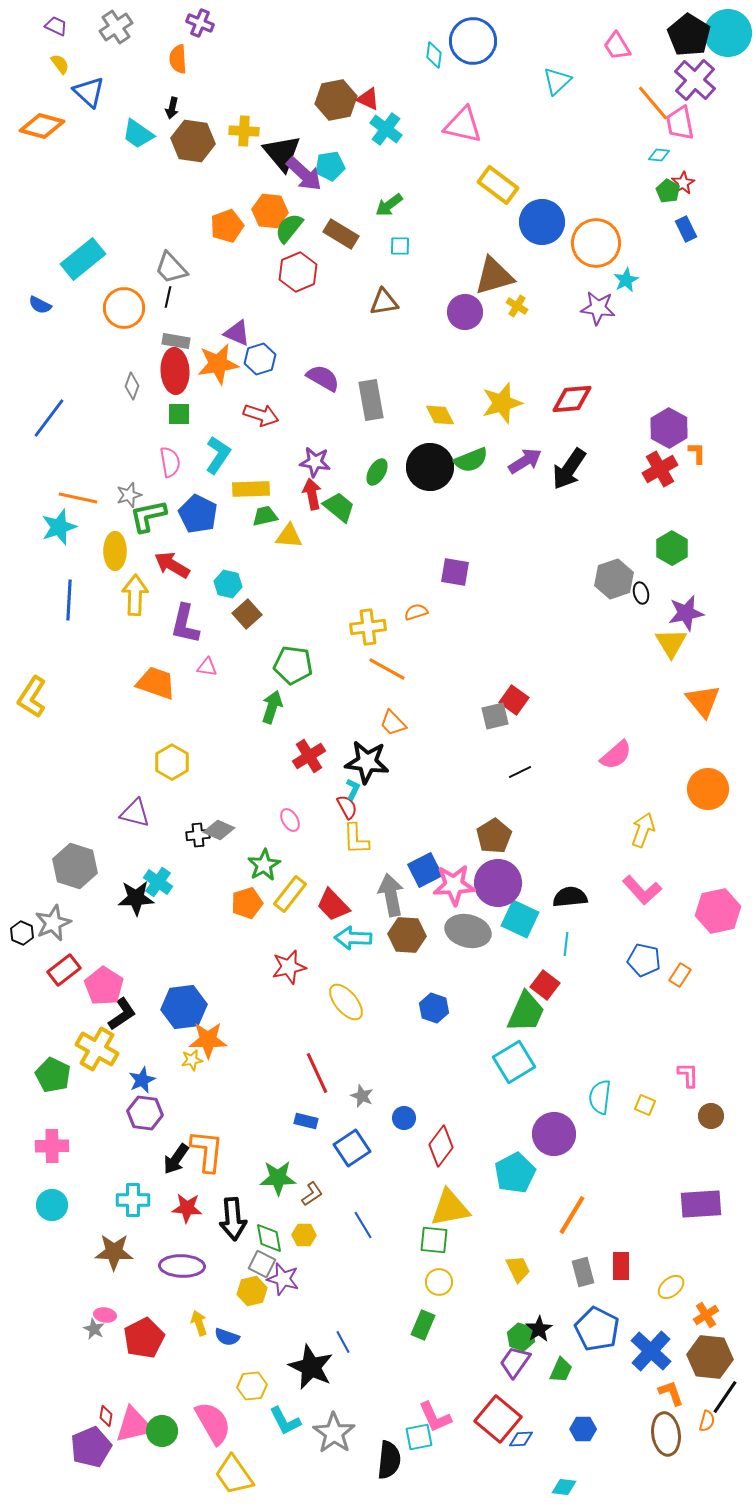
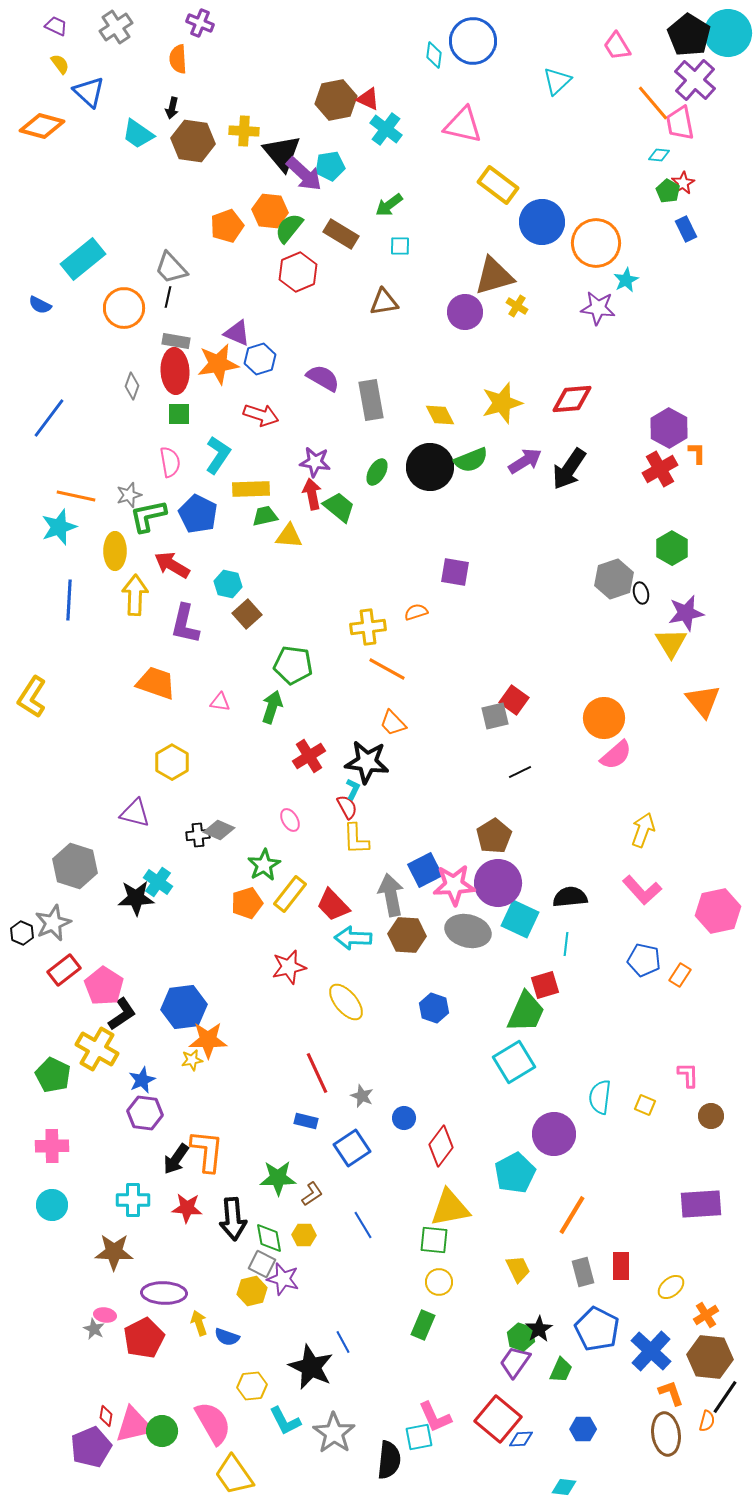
orange line at (78, 498): moved 2 px left, 2 px up
pink triangle at (207, 667): moved 13 px right, 35 px down
orange circle at (708, 789): moved 104 px left, 71 px up
red square at (545, 985): rotated 36 degrees clockwise
purple ellipse at (182, 1266): moved 18 px left, 27 px down
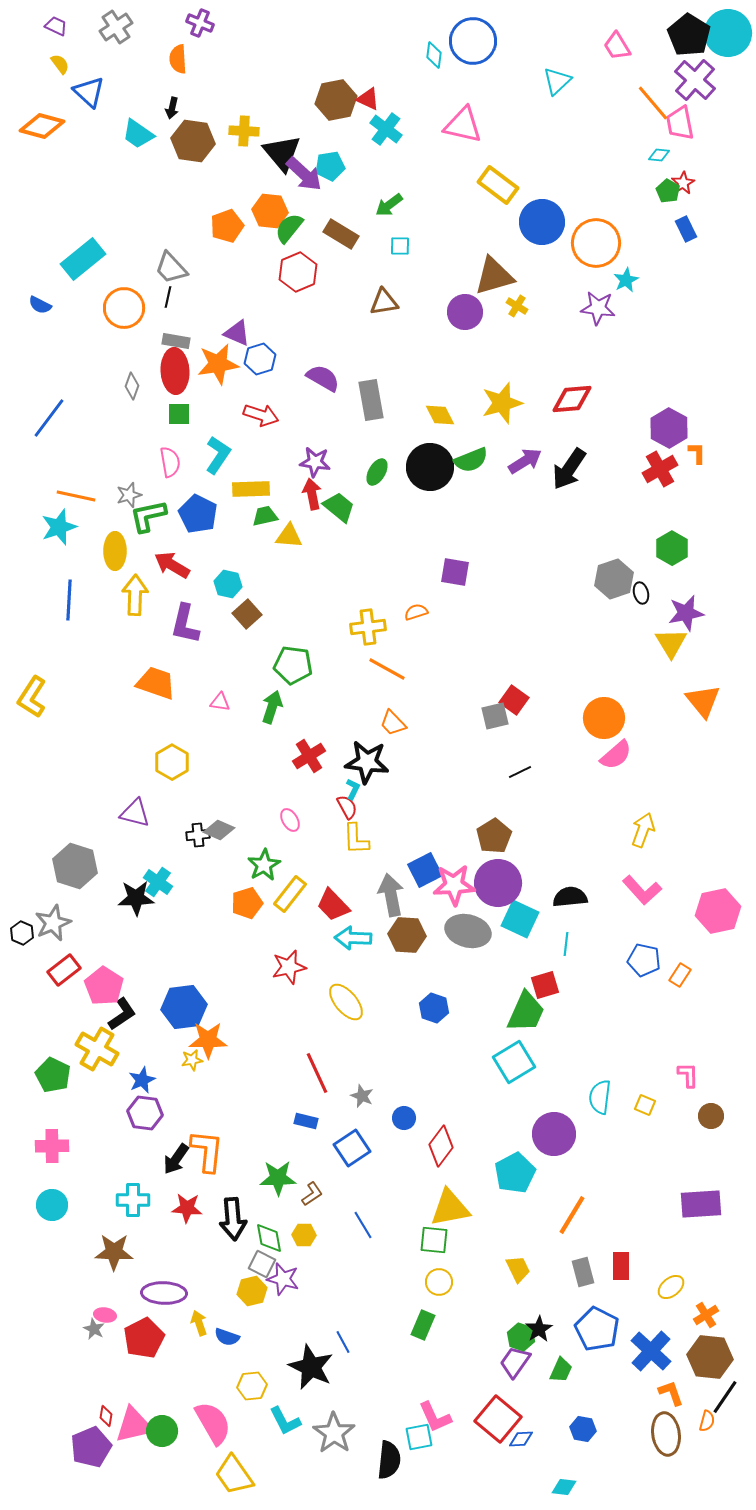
blue hexagon at (583, 1429): rotated 10 degrees clockwise
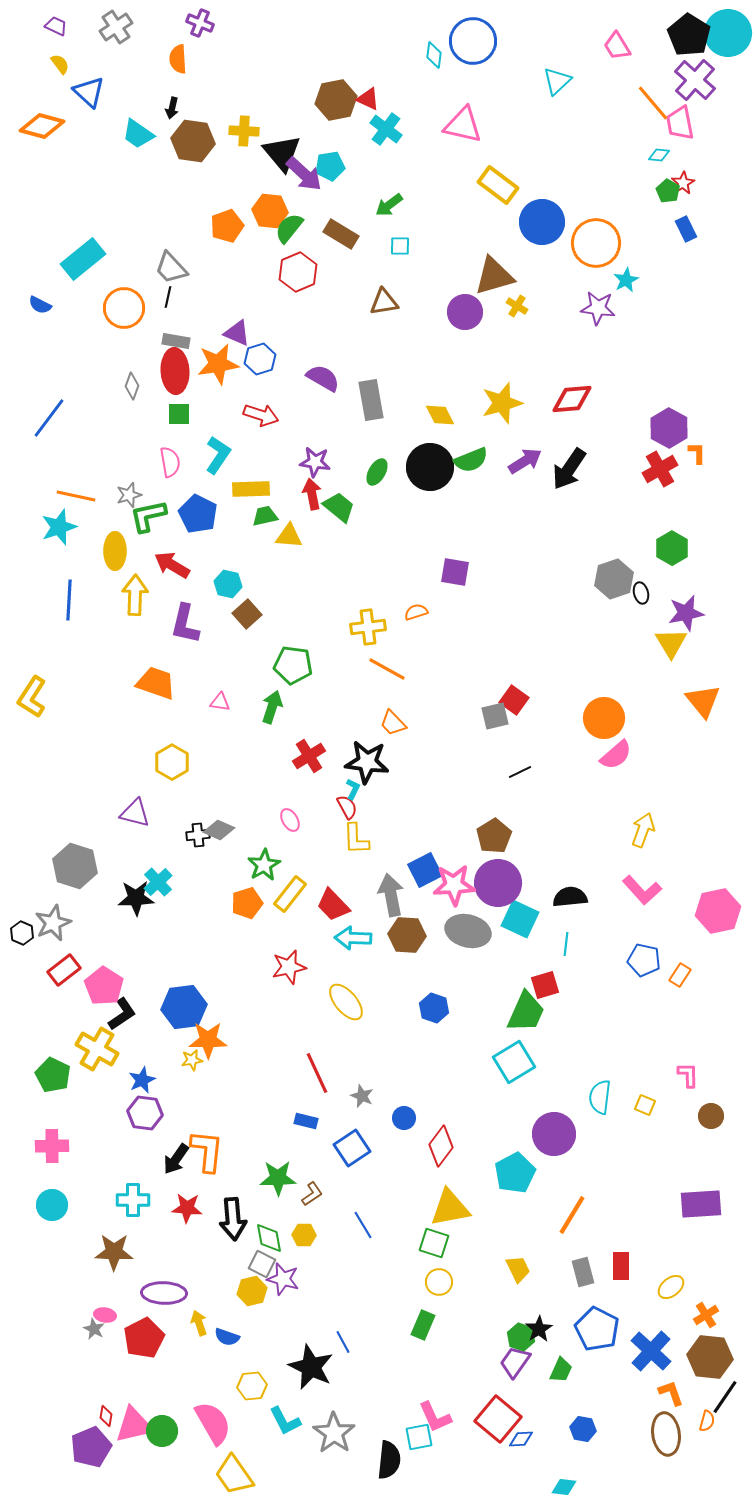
cyan cross at (158, 882): rotated 12 degrees clockwise
green square at (434, 1240): moved 3 px down; rotated 12 degrees clockwise
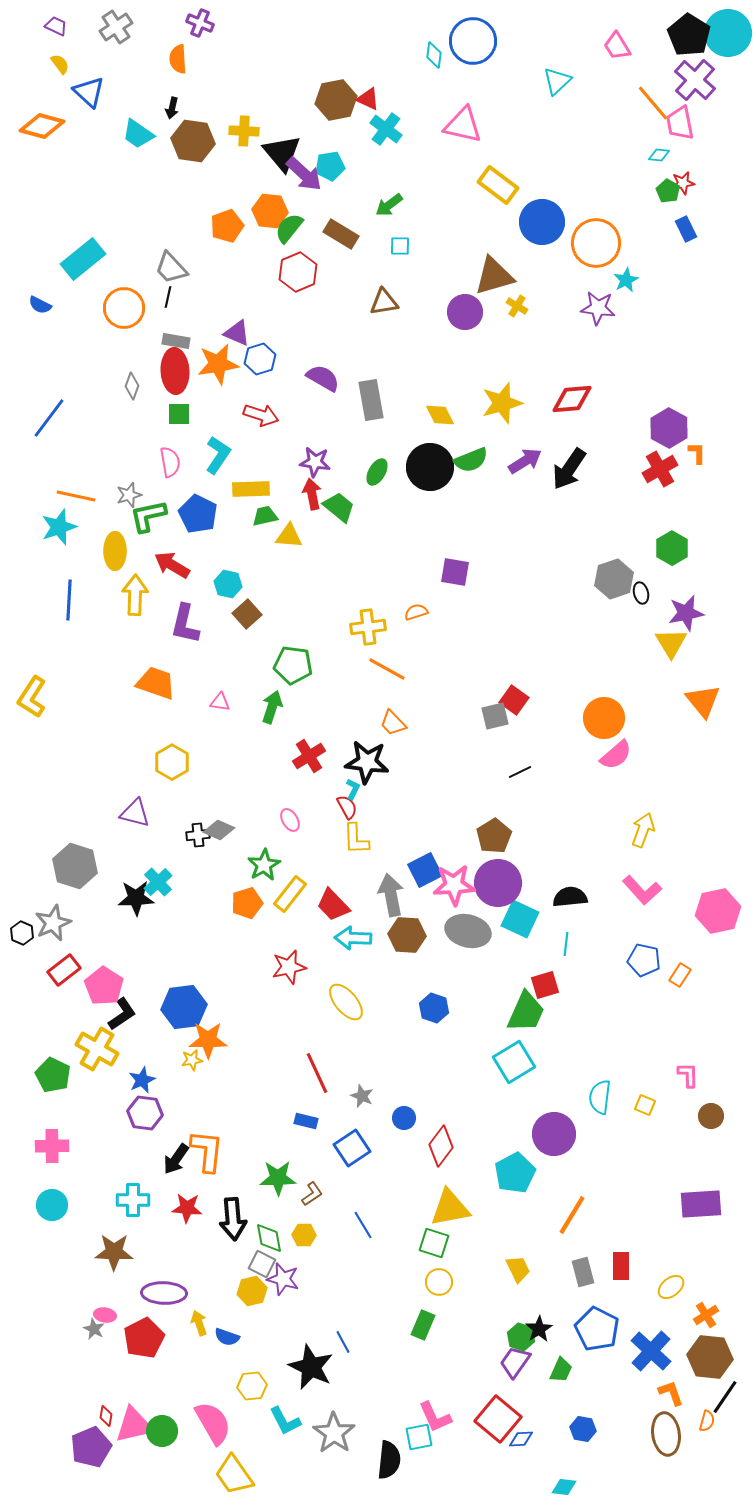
red star at (683, 183): rotated 20 degrees clockwise
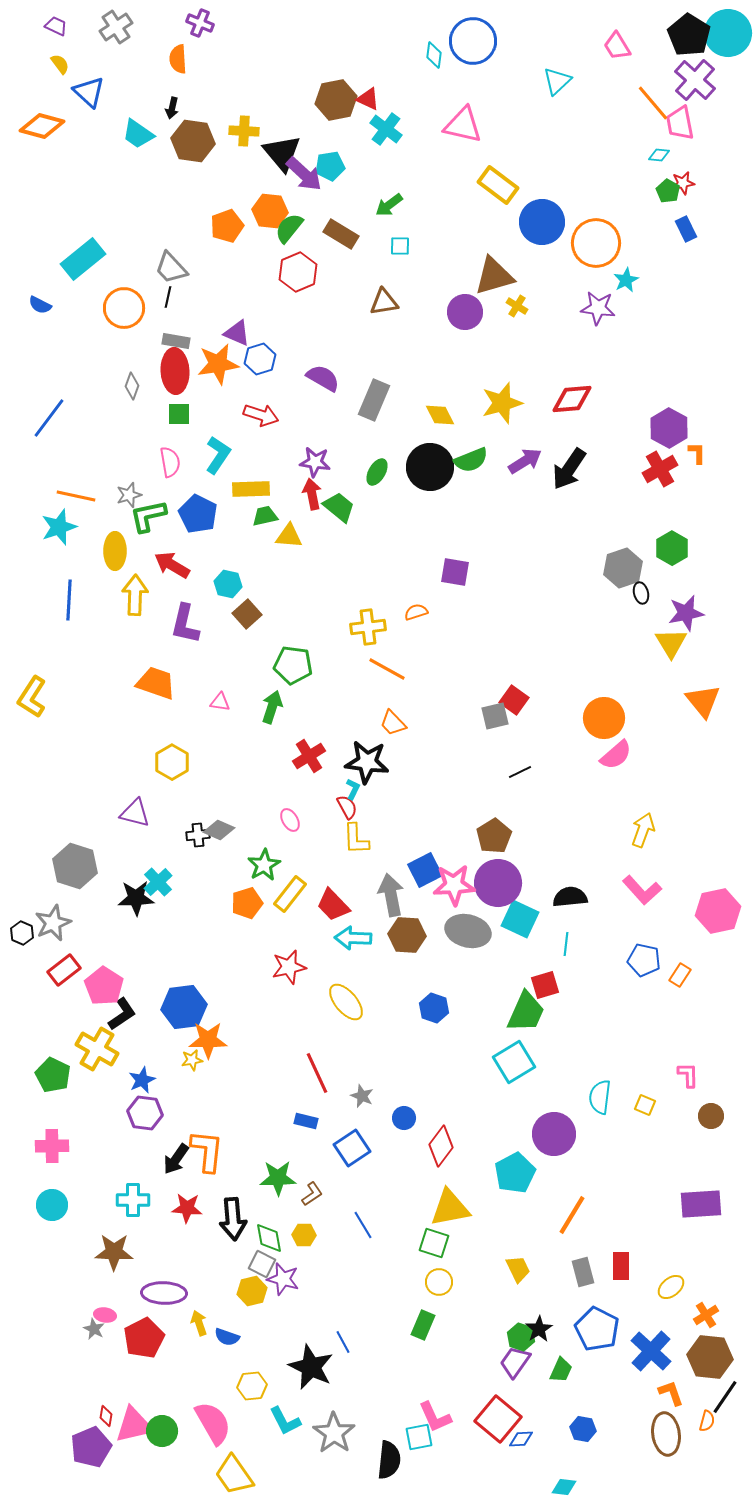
gray rectangle at (371, 400): moved 3 px right; rotated 33 degrees clockwise
gray hexagon at (614, 579): moved 9 px right, 11 px up
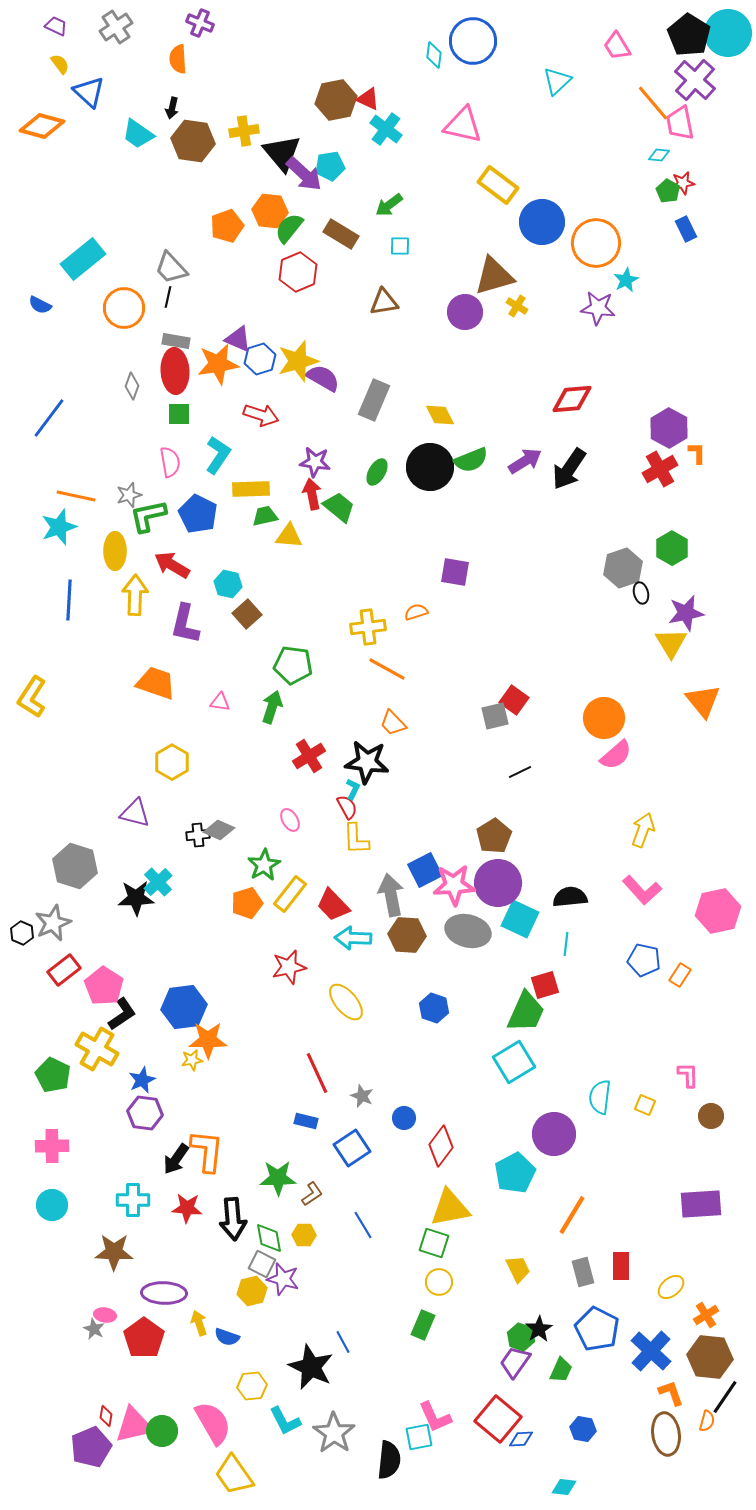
yellow cross at (244, 131): rotated 12 degrees counterclockwise
purple triangle at (237, 333): moved 1 px right, 6 px down
yellow star at (502, 403): moved 204 px left, 42 px up
red pentagon at (144, 1338): rotated 9 degrees counterclockwise
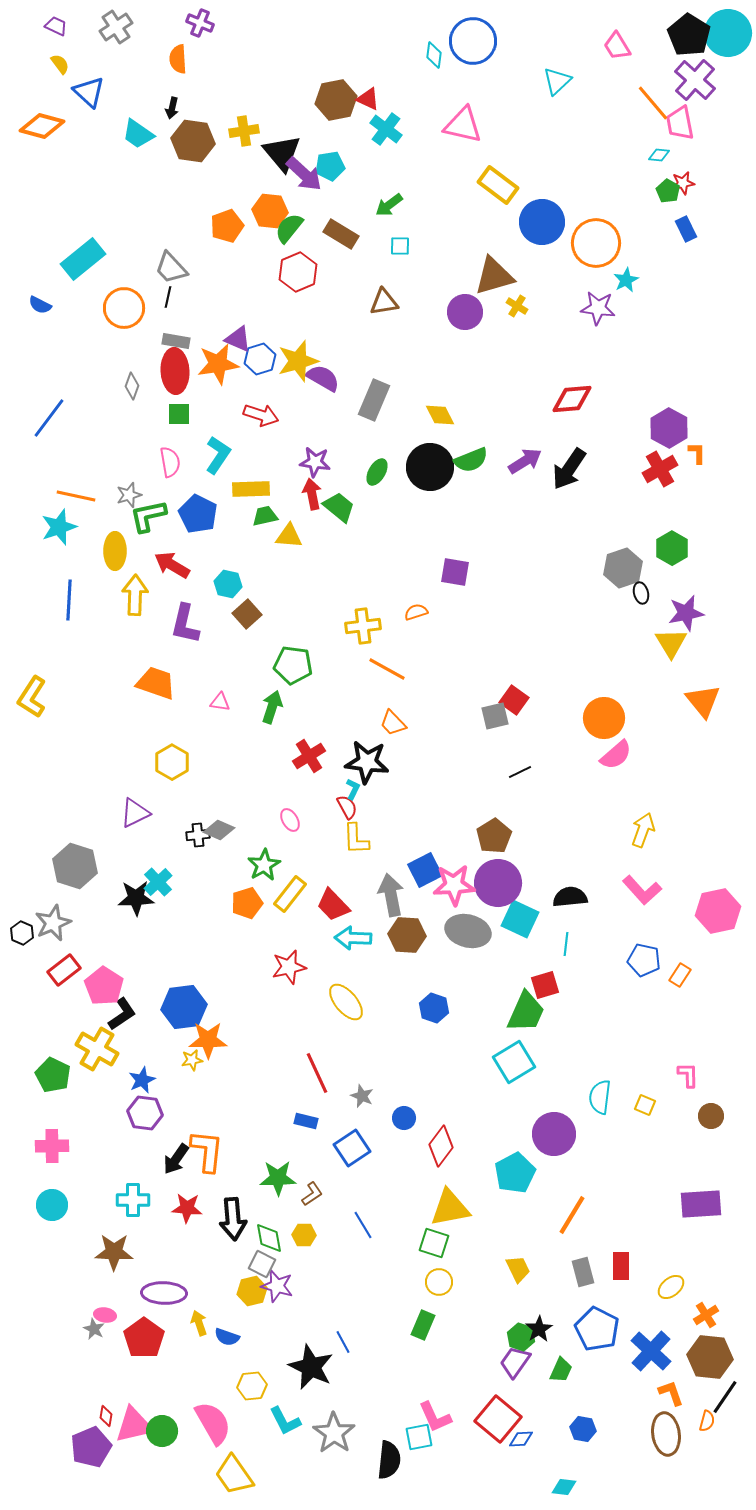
yellow cross at (368, 627): moved 5 px left, 1 px up
purple triangle at (135, 813): rotated 40 degrees counterclockwise
purple star at (283, 1279): moved 6 px left, 7 px down
